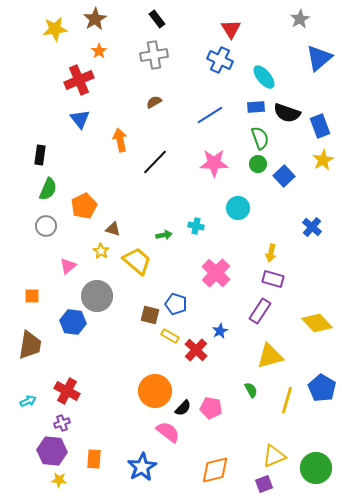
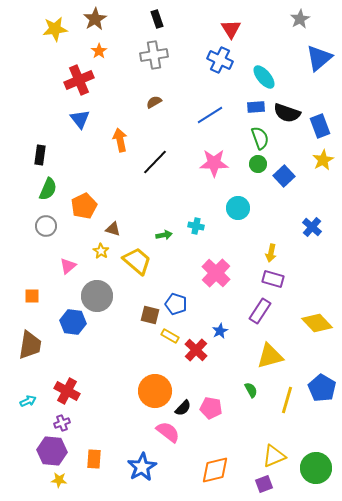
black rectangle at (157, 19): rotated 18 degrees clockwise
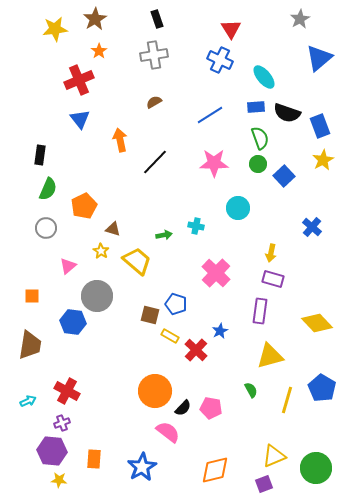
gray circle at (46, 226): moved 2 px down
purple rectangle at (260, 311): rotated 25 degrees counterclockwise
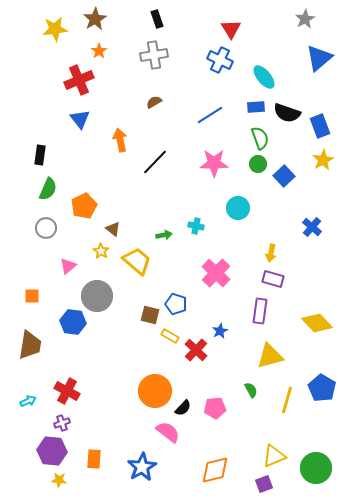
gray star at (300, 19): moved 5 px right
brown triangle at (113, 229): rotated 21 degrees clockwise
pink pentagon at (211, 408): moved 4 px right; rotated 15 degrees counterclockwise
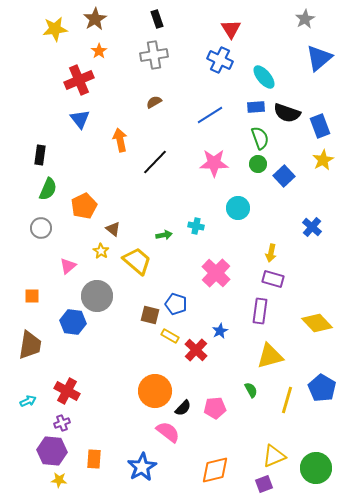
gray circle at (46, 228): moved 5 px left
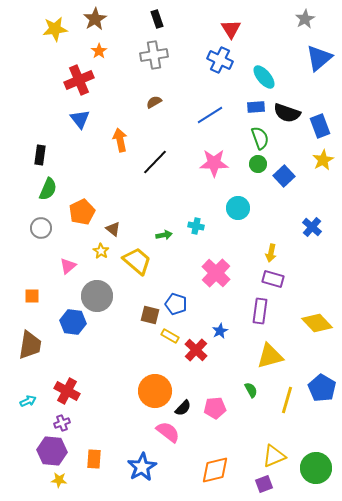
orange pentagon at (84, 206): moved 2 px left, 6 px down
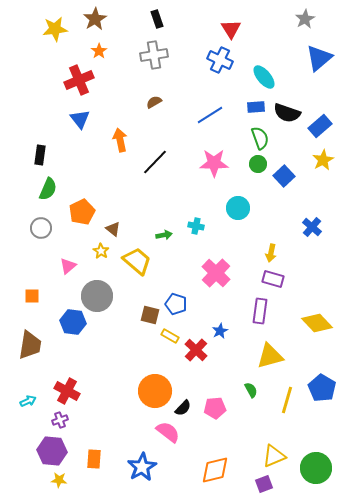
blue rectangle at (320, 126): rotated 70 degrees clockwise
purple cross at (62, 423): moved 2 px left, 3 px up
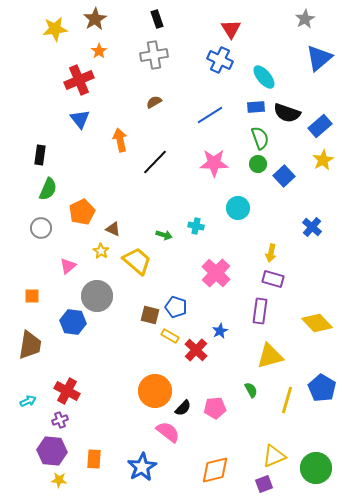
brown triangle at (113, 229): rotated 14 degrees counterclockwise
green arrow at (164, 235): rotated 28 degrees clockwise
blue pentagon at (176, 304): moved 3 px down
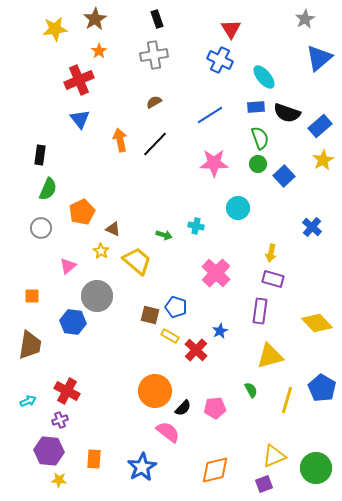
black line at (155, 162): moved 18 px up
purple hexagon at (52, 451): moved 3 px left
